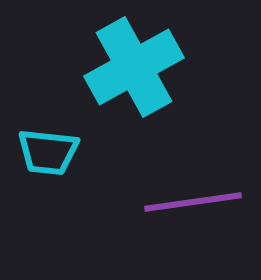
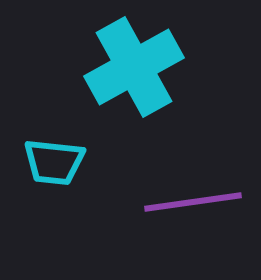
cyan trapezoid: moved 6 px right, 10 px down
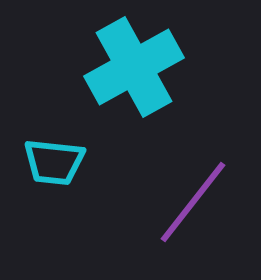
purple line: rotated 44 degrees counterclockwise
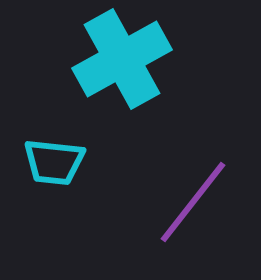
cyan cross: moved 12 px left, 8 px up
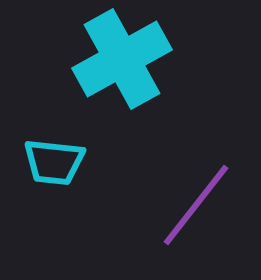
purple line: moved 3 px right, 3 px down
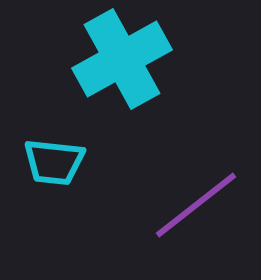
purple line: rotated 14 degrees clockwise
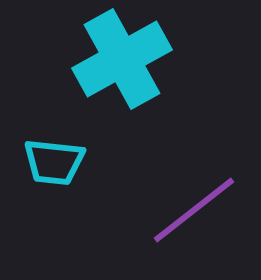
purple line: moved 2 px left, 5 px down
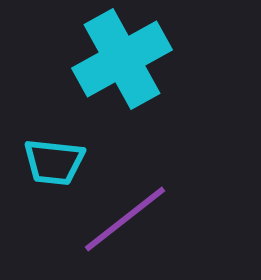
purple line: moved 69 px left, 9 px down
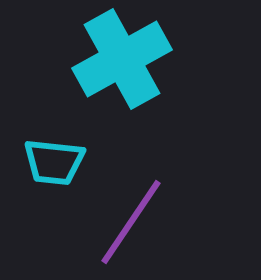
purple line: moved 6 px right, 3 px down; rotated 18 degrees counterclockwise
